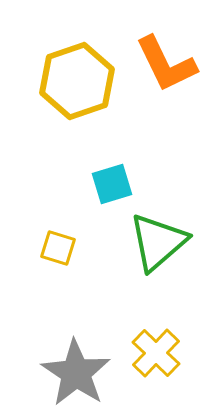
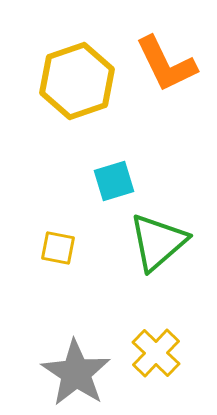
cyan square: moved 2 px right, 3 px up
yellow square: rotated 6 degrees counterclockwise
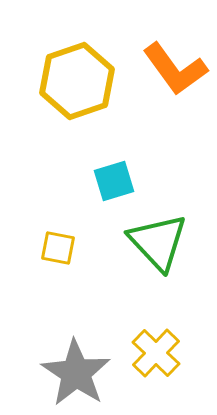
orange L-shape: moved 9 px right, 5 px down; rotated 10 degrees counterclockwise
green triangle: rotated 32 degrees counterclockwise
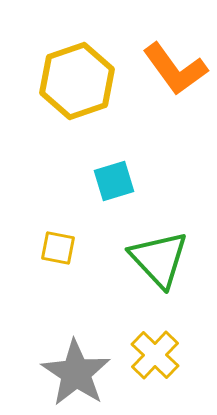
green triangle: moved 1 px right, 17 px down
yellow cross: moved 1 px left, 2 px down
